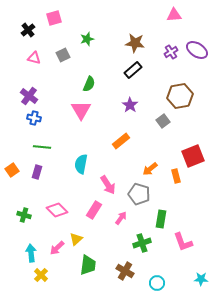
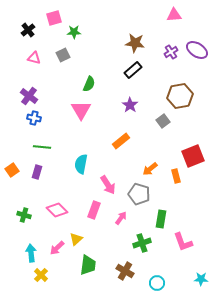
green star at (87, 39): moved 13 px left, 7 px up; rotated 16 degrees clockwise
pink rectangle at (94, 210): rotated 12 degrees counterclockwise
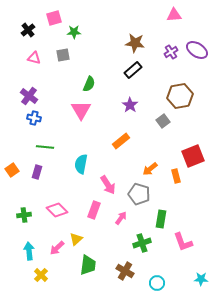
gray square at (63, 55): rotated 16 degrees clockwise
green line at (42, 147): moved 3 px right
green cross at (24, 215): rotated 24 degrees counterclockwise
cyan arrow at (31, 253): moved 2 px left, 2 px up
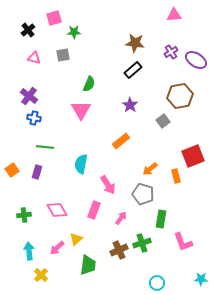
purple ellipse at (197, 50): moved 1 px left, 10 px down
gray pentagon at (139, 194): moved 4 px right
pink diamond at (57, 210): rotated 15 degrees clockwise
brown cross at (125, 271): moved 6 px left, 21 px up; rotated 36 degrees clockwise
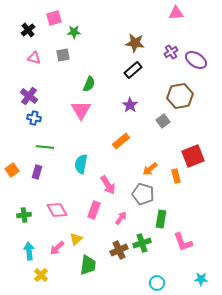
pink triangle at (174, 15): moved 2 px right, 2 px up
